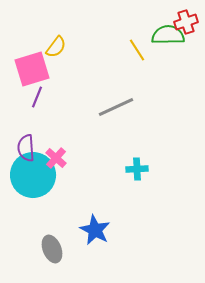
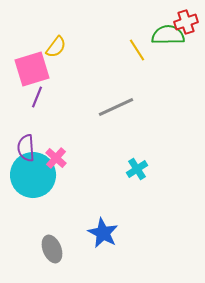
cyan cross: rotated 30 degrees counterclockwise
blue star: moved 8 px right, 3 px down
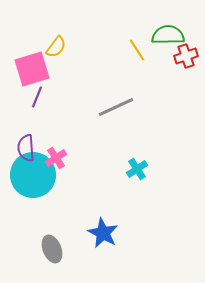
red cross: moved 34 px down
pink cross: rotated 15 degrees clockwise
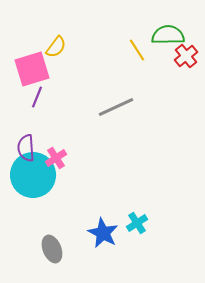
red cross: rotated 20 degrees counterclockwise
cyan cross: moved 54 px down
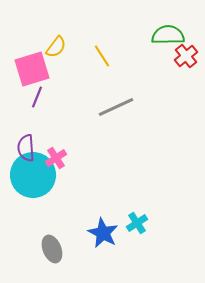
yellow line: moved 35 px left, 6 px down
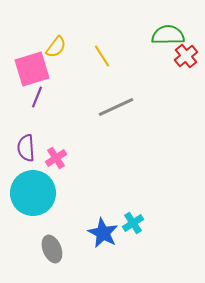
cyan circle: moved 18 px down
cyan cross: moved 4 px left
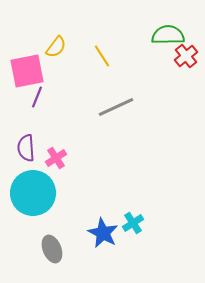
pink square: moved 5 px left, 2 px down; rotated 6 degrees clockwise
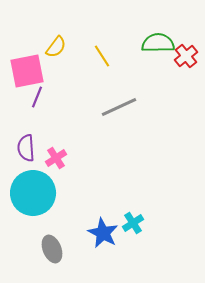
green semicircle: moved 10 px left, 8 px down
gray line: moved 3 px right
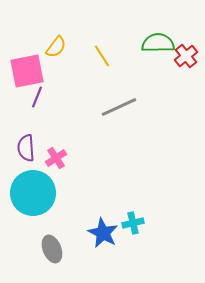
cyan cross: rotated 20 degrees clockwise
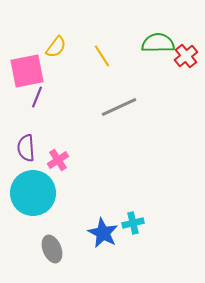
pink cross: moved 2 px right, 2 px down
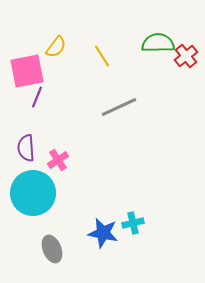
blue star: rotated 16 degrees counterclockwise
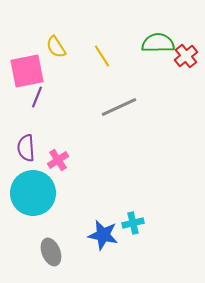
yellow semicircle: rotated 110 degrees clockwise
blue star: moved 2 px down
gray ellipse: moved 1 px left, 3 px down
